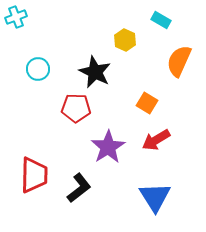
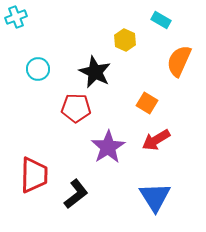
black L-shape: moved 3 px left, 6 px down
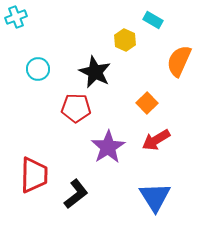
cyan rectangle: moved 8 px left
orange square: rotated 15 degrees clockwise
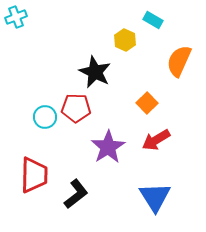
cyan circle: moved 7 px right, 48 px down
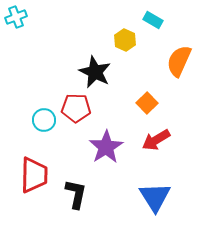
cyan circle: moved 1 px left, 3 px down
purple star: moved 2 px left
black L-shape: rotated 40 degrees counterclockwise
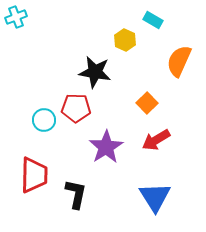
black star: rotated 16 degrees counterclockwise
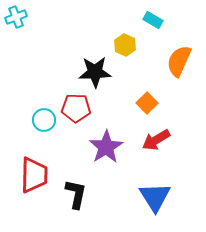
yellow hexagon: moved 5 px down
black star: rotated 12 degrees counterclockwise
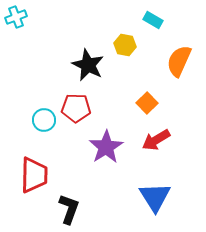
yellow hexagon: rotated 15 degrees counterclockwise
black star: moved 7 px left, 7 px up; rotated 28 degrees clockwise
black L-shape: moved 7 px left, 15 px down; rotated 8 degrees clockwise
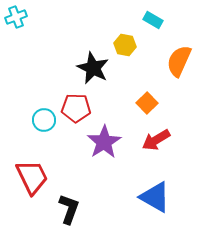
black star: moved 5 px right, 3 px down
purple star: moved 2 px left, 5 px up
red trapezoid: moved 2 px left, 2 px down; rotated 27 degrees counterclockwise
blue triangle: rotated 28 degrees counterclockwise
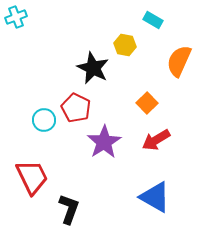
red pentagon: rotated 24 degrees clockwise
